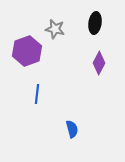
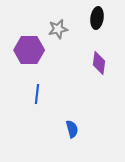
black ellipse: moved 2 px right, 5 px up
gray star: moved 3 px right; rotated 24 degrees counterclockwise
purple hexagon: moved 2 px right, 1 px up; rotated 20 degrees clockwise
purple diamond: rotated 20 degrees counterclockwise
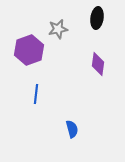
purple hexagon: rotated 20 degrees counterclockwise
purple diamond: moved 1 px left, 1 px down
blue line: moved 1 px left
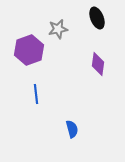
black ellipse: rotated 30 degrees counterclockwise
blue line: rotated 12 degrees counterclockwise
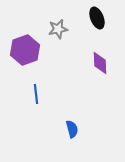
purple hexagon: moved 4 px left
purple diamond: moved 2 px right, 1 px up; rotated 10 degrees counterclockwise
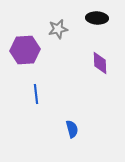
black ellipse: rotated 65 degrees counterclockwise
purple hexagon: rotated 16 degrees clockwise
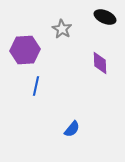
black ellipse: moved 8 px right, 1 px up; rotated 20 degrees clockwise
gray star: moved 4 px right; rotated 30 degrees counterclockwise
blue line: moved 8 px up; rotated 18 degrees clockwise
blue semicircle: rotated 54 degrees clockwise
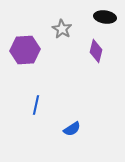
black ellipse: rotated 15 degrees counterclockwise
purple diamond: moved 4 px left, 12 px up; rotated 15 degrees clockwise
blue line: moved 19 px down
blue semicircle: rotated 18 degrees clockwise
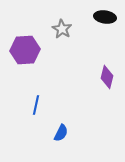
purple diamond: moved 11 px right, 26 px down
blue semicircle: moved 11 px left, 4 px down; rotated 30 degrees counterclockwise
